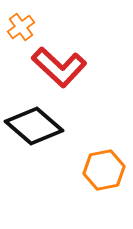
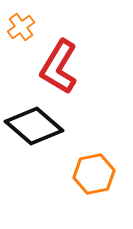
red L-shape: rotated 78 degrees clockwise
orange hexagon: moved 10 px left, 4 px down
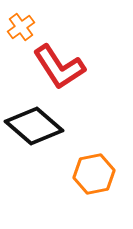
red L-shape: rotated 64 degrees counterclockwise
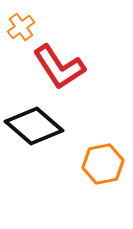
orange hexagon: moved 9 px right, 10 px up
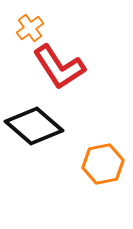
orange cross: moved 9 px right, 1 px down
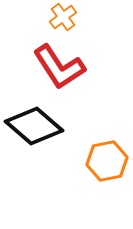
orange cross: moved 33 px right, 11 px up
orange hexagon: moved 4 px right, 3 px up
